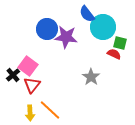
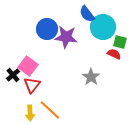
green square: moved 1 px up
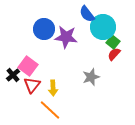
blue circle: moved 3 px left
green square: moved 7 px left; rotated 24 degrees clockwise
red semicircle: rotated 72 degrees counterclockwise
gray star: rotated 18 degrees clockwise
yellow arrow: moved 23 px right, 25 px up
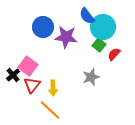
blue semicircle: moved 2 px down
blue circle: moved 1 px left, 2 px up
green square: moved 14 px left, 3 px down
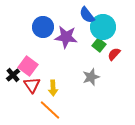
blue semicircle: moved 1 px up
red triangle: rotated 12 degrees counterclockwise
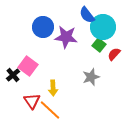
red triangle: moved 16 px down
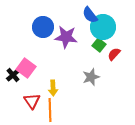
blue semicircle: moved 3 px right
pink square: moved 2 px left, 2 px down
orange line: rotated 45 degrees clockwise
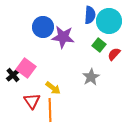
blue semicircle: rotated 138 degrees counterclockwise
cyan circle: moved 6 px right, 6 px up
purple star: moved 3 px left
gray star: rotated 12 degrees counterclockwise
yellow arrow: rotated 49 degrees counterclockwise
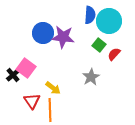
blue circle: moved 6 px down
